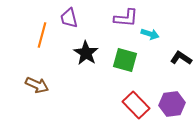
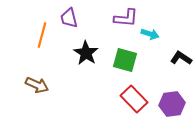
red rectangle: moved 2 px left, 6 px up
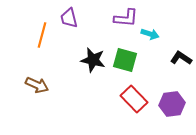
black star: moved 7 px right, 7 px down; rotated 20 degrees counterclockwise
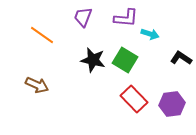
purple trapezoid: moved 14 px right, 1 px up; rotated 35 degrees clockwise
orange line: rotated 70 degrees counterclockwise
green square: rotated 15 degrees clockwise
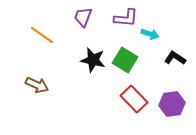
black L-shape: moved 6 px left
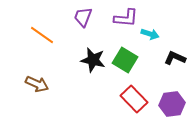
black L-shape: rotated 10 degrees counterclockwise
brown arrow: moved 1 px up
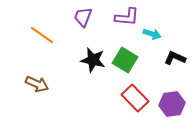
purple L-shape: moved 1 px right, 1 px up
cyan arrow: moved 2 px right
red rectangle: moved 1 px right, 1 px up
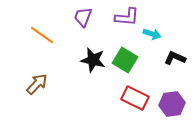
brown arrow: rotated 70 degrees counterclockwise
red rectangle: rotated 20 degrees counterclockwise
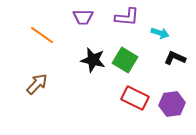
purple trapezoid: rotated 110 degrees counterclockwise
cyan arrow: moved 8 px right, 1 px up
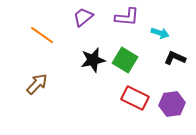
purple trapezoid: rotated 140 degrees clockwise
black star: rotated 25 degrees counterclockwise
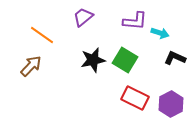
purple L-shape: moved 8 px right, 4 px down
brown arrow: moved 6 px left, 18 px up
purple hexagon: moved 1 px left; rotated 20 degrees counterclockwise
